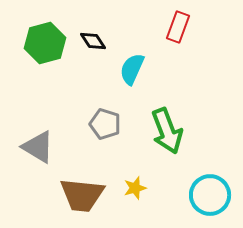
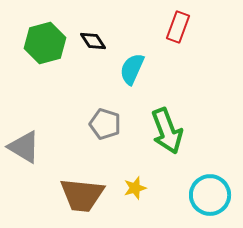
gray triangle: moved 14 px left
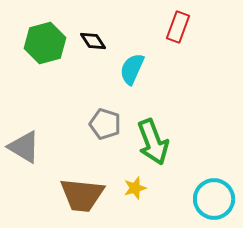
green arrow: moved 14 px left, 11 px down
cyan circle: moved 4 px right, 4 px down
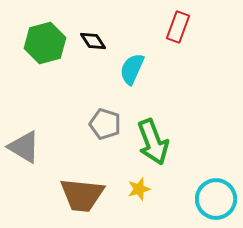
yellow star: moved 4 px right, 1 px down
cyan circle: moved 2 px right
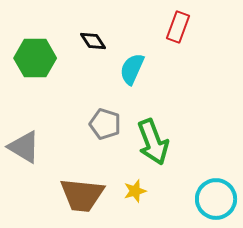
green hexagon: moved 10 px left, 15 px down; rotated 15 degrees clockwise
yellow star: moved 4 px left, 2 px down
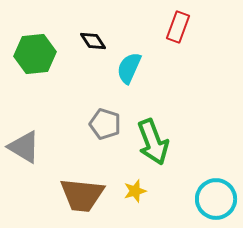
green hexagon: moved 4 px up; rotated 6 degrees counterclockwise
cyan semicircle: moved 3 px left, 1 px up
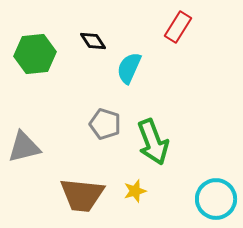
red rectangle: rotated 12 degrees clockwise
gray triangle: rotated 45 degrees counterclockwise
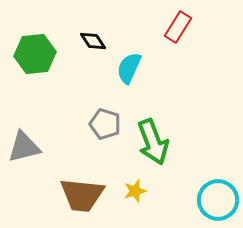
cyan circle: moved 2 px right, 1 px down
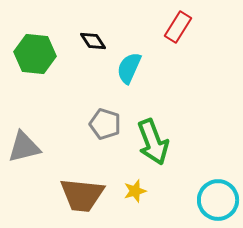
green hexagon: rotated 12 degrees clockwise
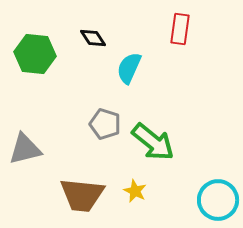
red rectangle: moved 2 px right, 2 px down; rotated 24 degrees counterclockwise
black diamond: moved 3 px up
green arrow: rotated 30 degrees counterclockwise
gray triangle: moved 1 px right, 2 px down
yellow star: rotated 30 degrees counterclockwise
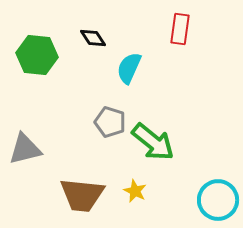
green hexagon: moved 2 px right, 1 px down
gray pentagon: moved 5 px right, 2 px up
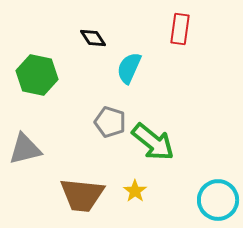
green hexagon: moved 20 px down; rotated 6 degrees clockwise
yellow star: rotated 10 degrees clockwise
